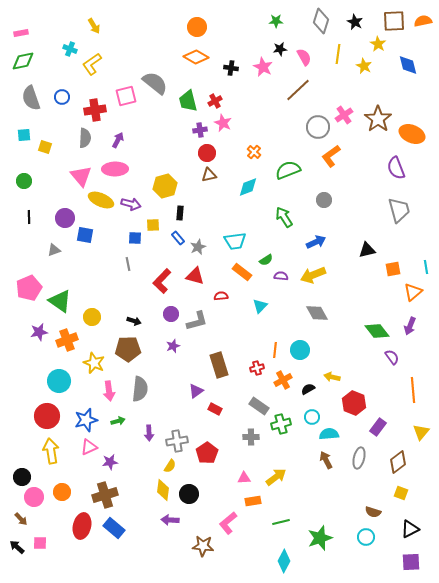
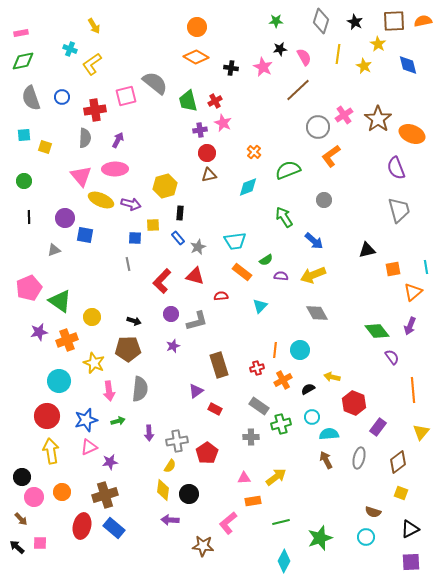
blue arrow at (316, 242): moved 2 px left, 1 px up; rotated 66 degrees clockwise
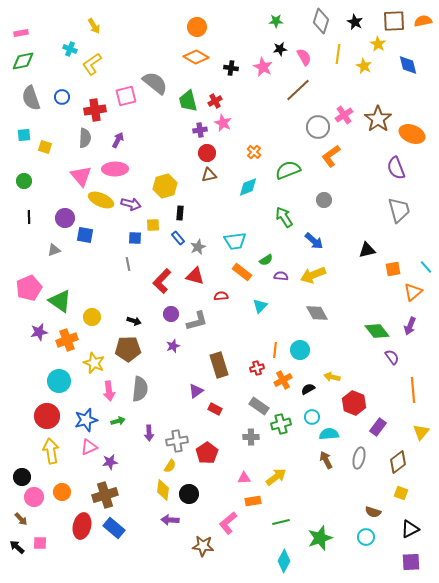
cyan line at (426, 267): rotated 32 degrees counterclockwise
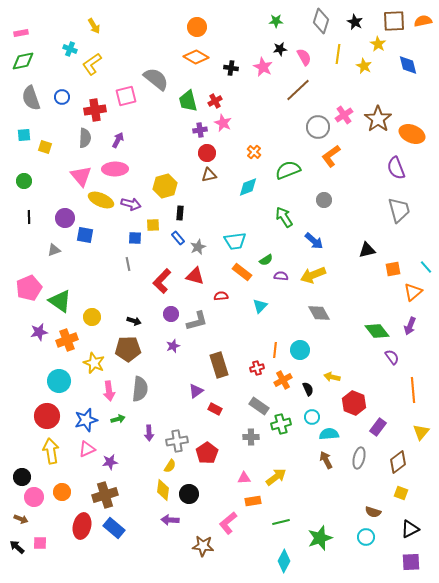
gray semicircle at (155, 83): moved 1 px right, 4 px up
gray diamond at (317, 313): moved 2 px right
black semicircle at (308, 389): rotated 96 degrees clockwise
green arrow at (118, 421): moved 2 px up
pink triangle at (89, 447): moved 2 px left, 2 px down
brown arrow at (21, 519): rotated 24 degrees counterclockwise
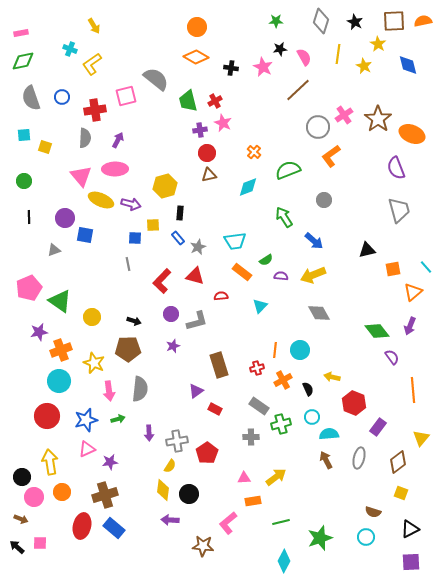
orange cross at (67, 340): moved 6 px left, 10 px down
yellow triangle at (421, 432): moved 6 px down
yellow arrow at (51, 451): moved 1 px left, 11 px down
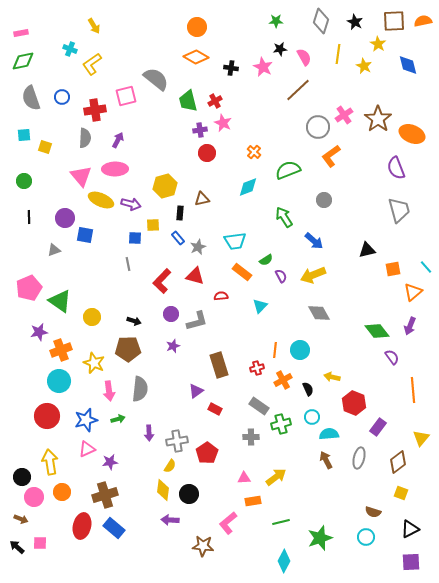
brown triangle at (209, 175): moved 7 px left, 24 px down
purple semicircle at (281, 276): rotated 56 degrees clockwise
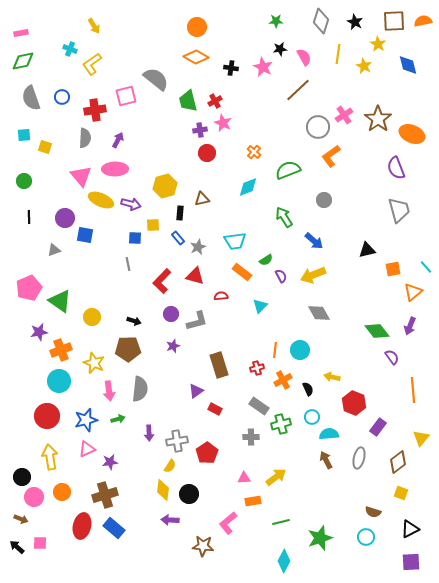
yellow arrow at (50, 462): moved 5 px up
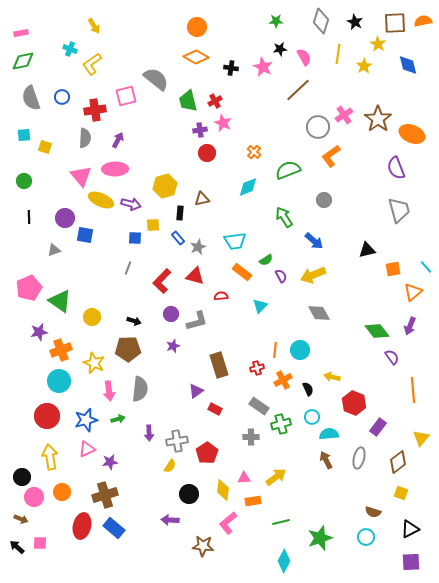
brown square at (394, 21): moved 1 px right, 2 px down
yellow star at (364, 66): rotated 14 degrees clockwise
gray line at (128, 264): moved 4 px down; rotated 32 degrees clockwise
yellow diamond at (163, 490): moved 60 px right
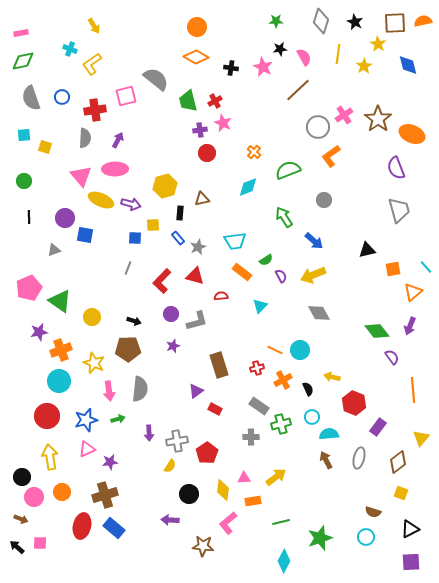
orange line at (275, 350): rotated 70 degrees counterclockwise
